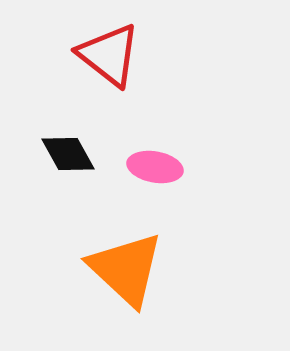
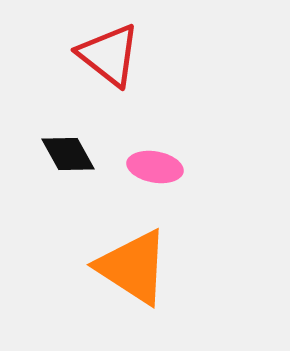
orange triangle: moved 7 px right, 2 px up; rotated 10 degrees counterclockwise
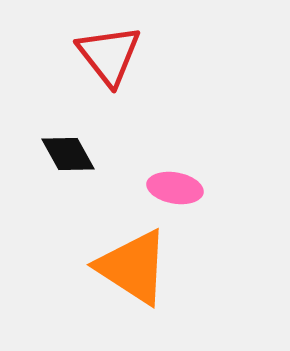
red triangle: rotated 14 degrees clockwise
pink ellipse: moved 20 px right, 21 px down
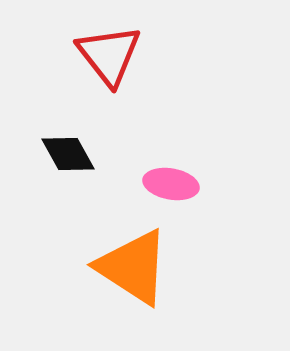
pink ellipse: moved 4 px left, 4 px up
